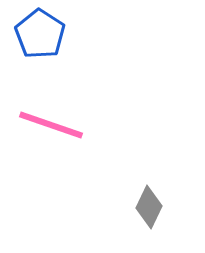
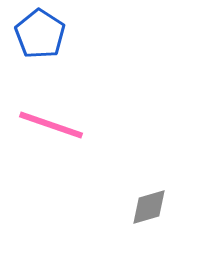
gray diamond: rotated 48 degrees clockwise
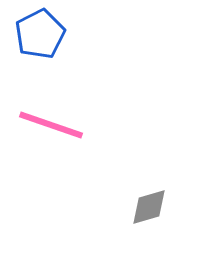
blue pentagon: rotated 12 degrees clockwise
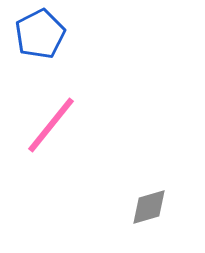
pink line: rotated 70 degrees counterclockwise
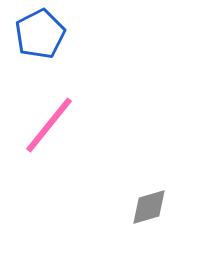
pink line: moved 2 px left
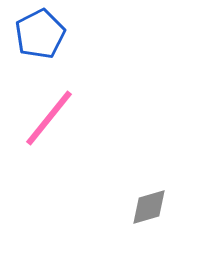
pink line: moved 7 px up
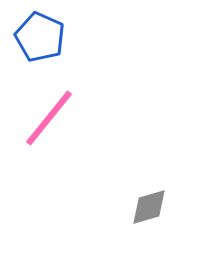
blue pentagon: moved 3 px down; rotated 21 degrees counterclockwise
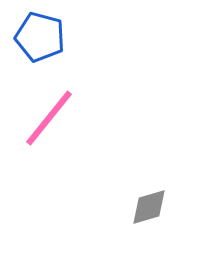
blue pentagon: rotated 9 degrees counterclockwise
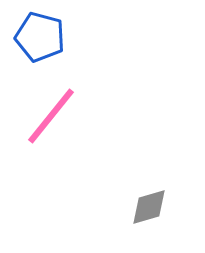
pink line: moved 2 px right, 2 px up
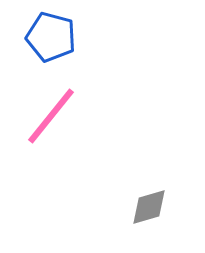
blue pentagon: moved 11 px right
